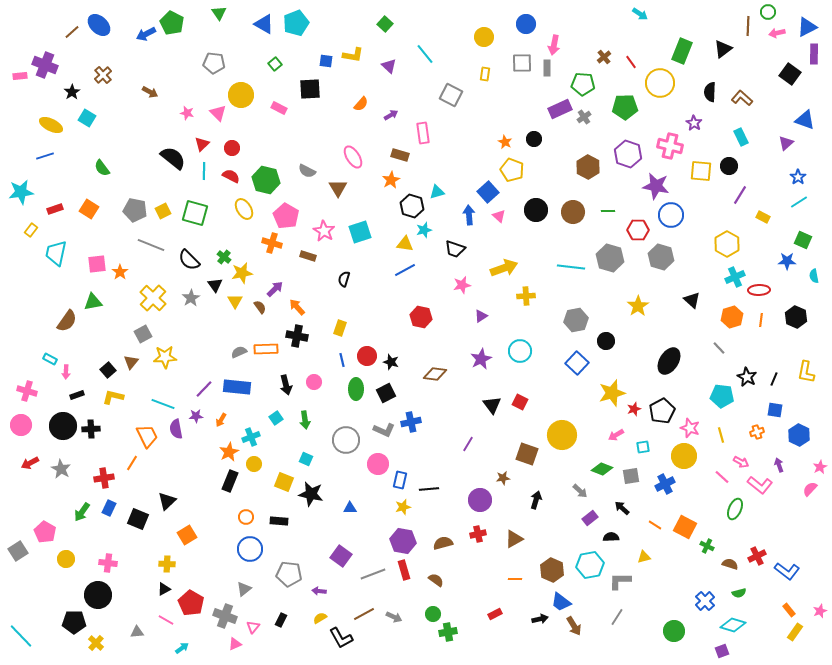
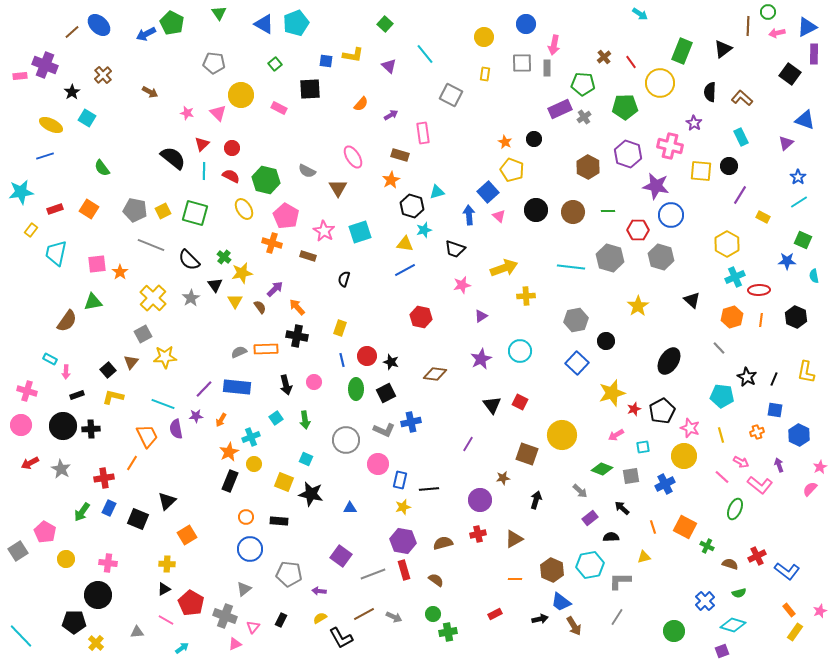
orange line at (655, 525): moved 2 px left, 2 px down; rotated 40 degrees clockwise
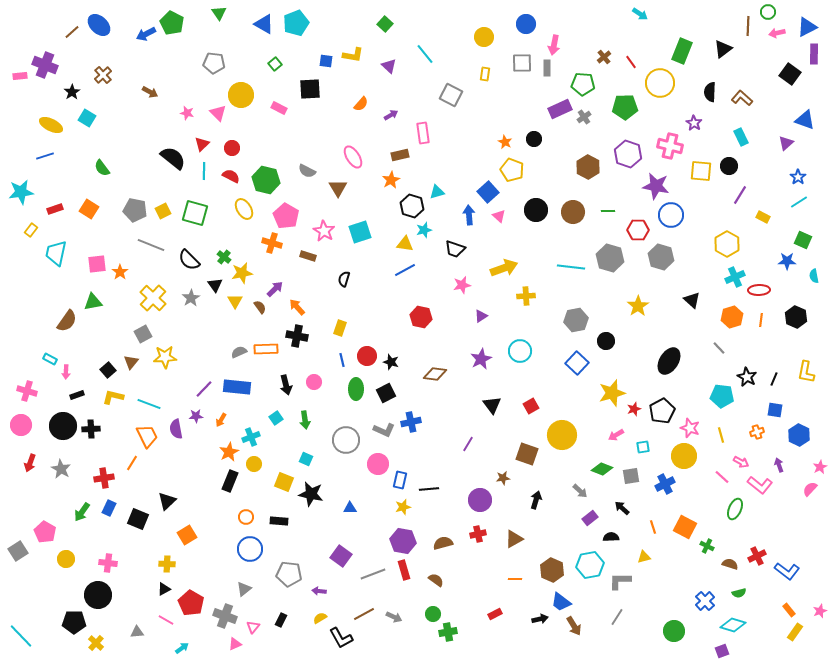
brown rectangle at (400, 155): rotated 30 degrees counterclockwise
red square at (520, 402): moved 11 px right, 4 px down; rotated 35 degrees clockwise
cyan line at (163, 404): moved 14 px left
red arrow at (30, 463): rotated 42 degrees counterclockwise
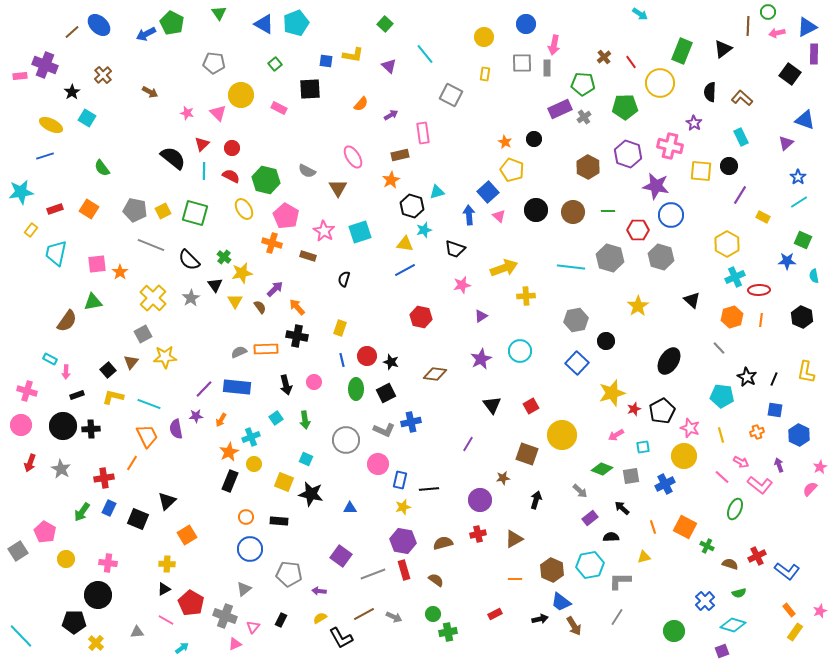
black hexagon at (796, 317): moved 6 px right
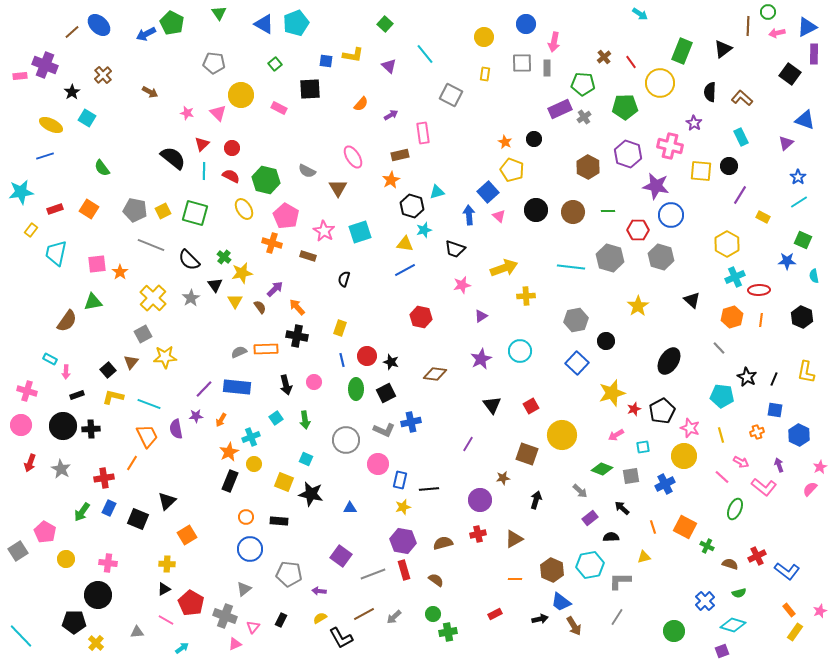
pink arrow at (554, 45): moved 3 px up
pink L-shape at (760, 485): moved 4 px right, 2 px down
gray arrow at (394, 617): rotated 112 degrees clockwise
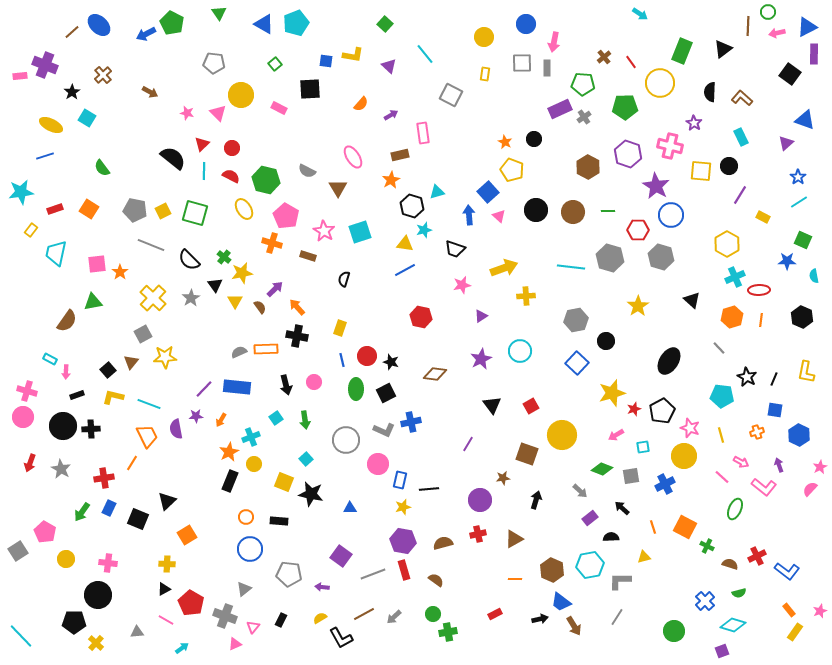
purple star at (656, 186): rotated 20 degrees clockwise
pink circle at (21, 425): moved 2 px right, 8 px up
cyan square at (306, 459): rotated 24 degrees clockwise
purple arrow at (319, 591): moved 3 px right, 4 px up
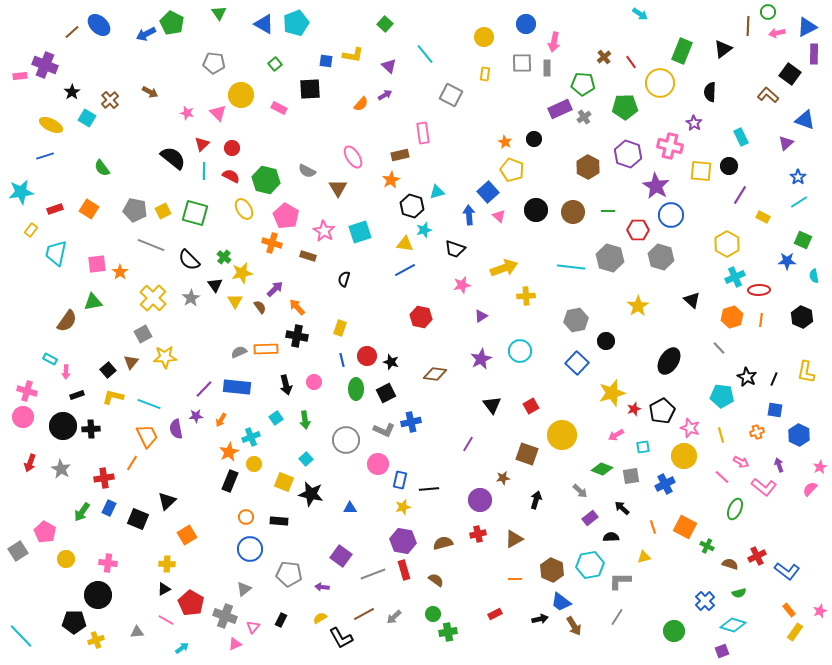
brown cross at (103, 75): moved 7 px right, 25 px down
brown L-shape at (742, 98): moved 26 px right, 3 px up
purple arrow at (391, 115): moved 6 px left, 20 px up
yellow cross at (96, 643): moved 3 px up; rotated 28 degrees clockwise
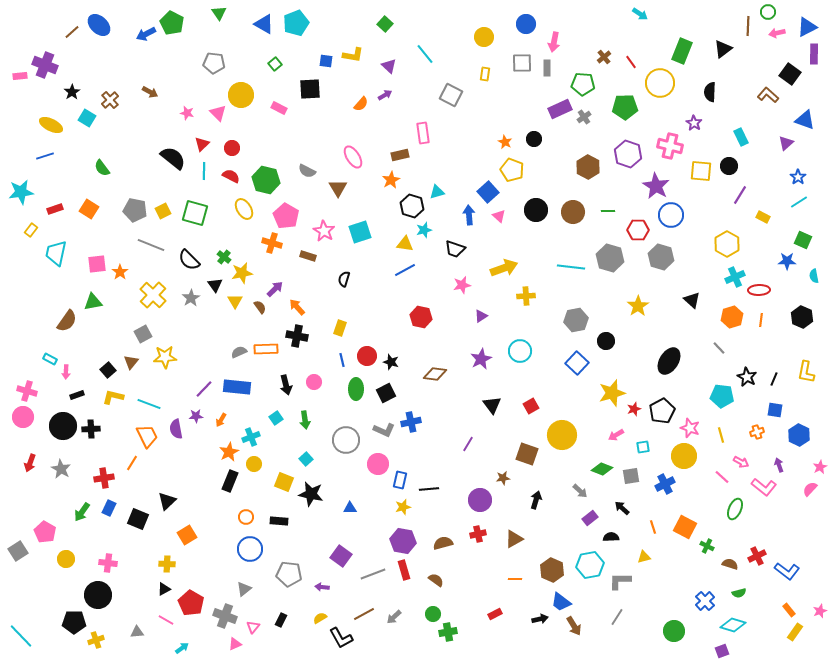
yellow cross at (153, 298): moved 3 px up
